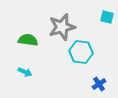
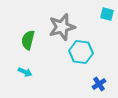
cyan square: moved 3 px up
green semicircle: rotated 84 degrees counterclockwise
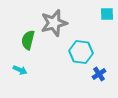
cyan square: rotated 16 degrees counterclockwise
gray star: moved 8 px left, 4 px up
cyan arrow: moved 5 px left, 2 px up
blue cross: moved 10 px up
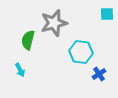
cyan arrow: rotated 40 degrees clockwise
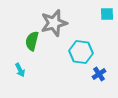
green semicircle: moved 4 px right, 1 px down
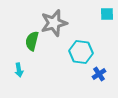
cyan arrow: moved 1 px left; rotated 16 degrees clockwise
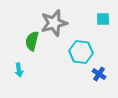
cyan square: moved 4 px left, 5 px down
blue cross: rotated 24 degrees counterclockwise
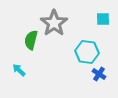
gray star: rotated 20 degrees counterclockwise
green semicircle: moved 1 px left, 1 px up
cyan hexagon: moved 6 px right
cyan arrow: rotated 144 degrees clockwise
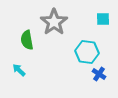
gray star: moved 1 px up
green semicircle: moved 4 px left; rotated 24 degrees counterclockwise
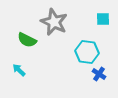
gray star: rotated 12 degrees counterclockwise
green semicircle: rotated 54 degrees counterclockwise
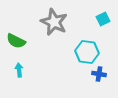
cyan square: rotated 24 degrees counterclockwise
green semicircle: moved 11 px left, 1 px down
cyan arrow: rotated 40 degrees clockwise
blue cross: rotated 24 degrees counterclockwise
